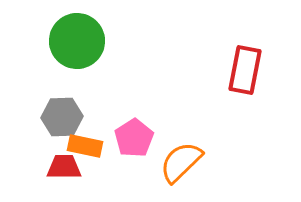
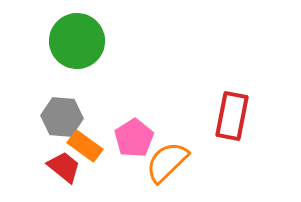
red rectangle: moved 13 px left, 46 px down
gray hexagon: rotated 6 degrees clockwise
orange rectangle: rotated 24 degrees clockwise
orange semicircle: moved 14 px left
red trapezoid: rotated 39 degrees clockwise
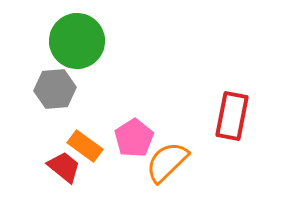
gray hexagon: moved 7 px left, 28 px up; rotated 9 degrees counterclockwise
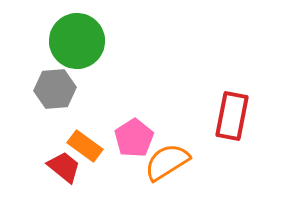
orange semicircle: rotated 12 degrees clockwise
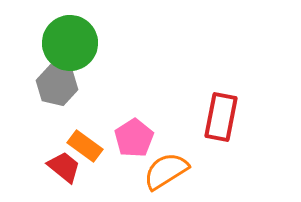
green circle: moved 7 px left, 2 px down
gray hexagon: moved 2 px right, 4 px up; rotated 18 degrees clockwise
red rectangle: moved 11 px left, 1 px down
orange semicircle: moved 1 px left, 9 px down
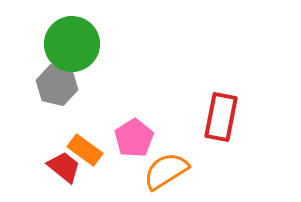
green circle: moved 2 px right, 1 px down
orange rectangle: moved 4 px down
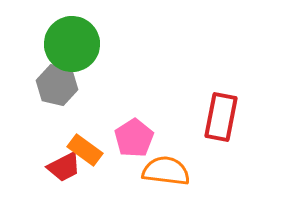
red trapezoid: rotated 114 degrees clockwise
orange semicircle: rotated 39 degrees clockwise
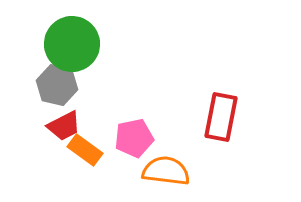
pink pentagon: rotated 21 degrees clockwise
red trapezoid: moved 41 px up
